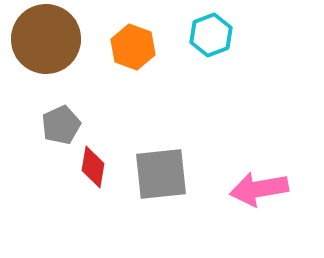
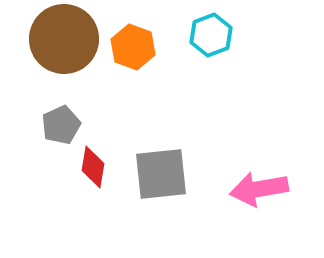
brown circle: moved 18 px right
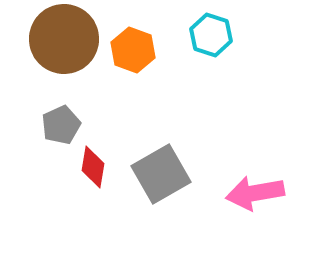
cyan hexagon: rotated 21 degrees counterclockwise
orange hexagon: moved 3 px down
gray square: rotated 24 degrees counterclockwise
pink arrow: moved 4 px left, 4 px down
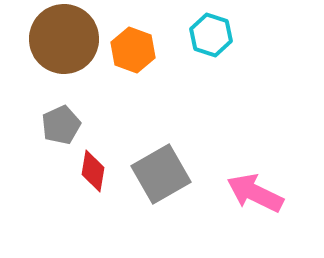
red diamond: moved 4 px down
pink arrow: rotated 36 degrees clockwise
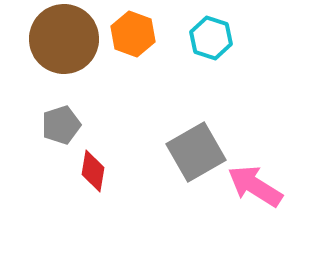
cyan hexagon: moved 3 px down
orange hexagon: moved 16 px up
gray pentagon: rotated 6 degrees clockwise
gray square: moved 35 px right, 22 px up
pink arrow: moved 7 px up; rotated 6 degrees clockwise
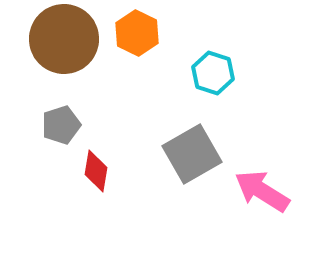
orange hexagon: moved 4 px right, 1 px up; rotated 6 degrees clockwise
cyan hexagon: moved 2 px right, 35 px down
gray square: moved 4 px left, 2 px down
red diamond: moved 3 px right
pink arrow: moved 7 px right, 5 px down
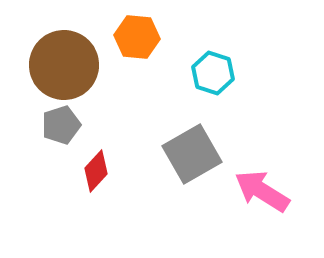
orange hexagon: moved 4 px down; rotated 21 degrees counterclockwise
brown circle: moved 26 px down
red diamond: rotated 33 degrees clockwise
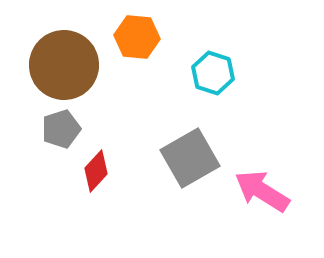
gray pentagon: moved 4 px down
gray square: moved 2 px left, 4 px down
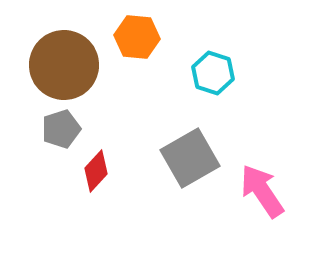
pink arrow: rotated 24 degrees clockwise
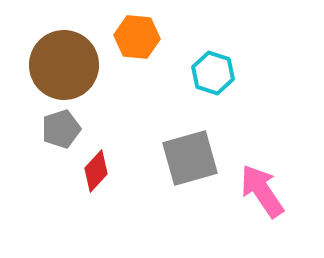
gray square: rotated 14 degrees clockwise
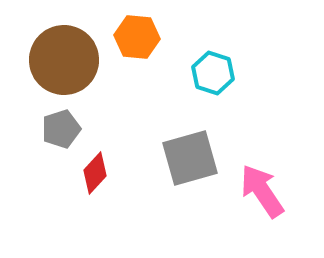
brown circle: moved 5 px up
red diamond: moved 1 px left, 2 px down
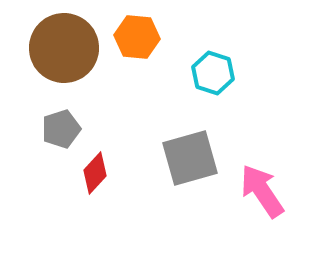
brown circle: moved 12 px up
